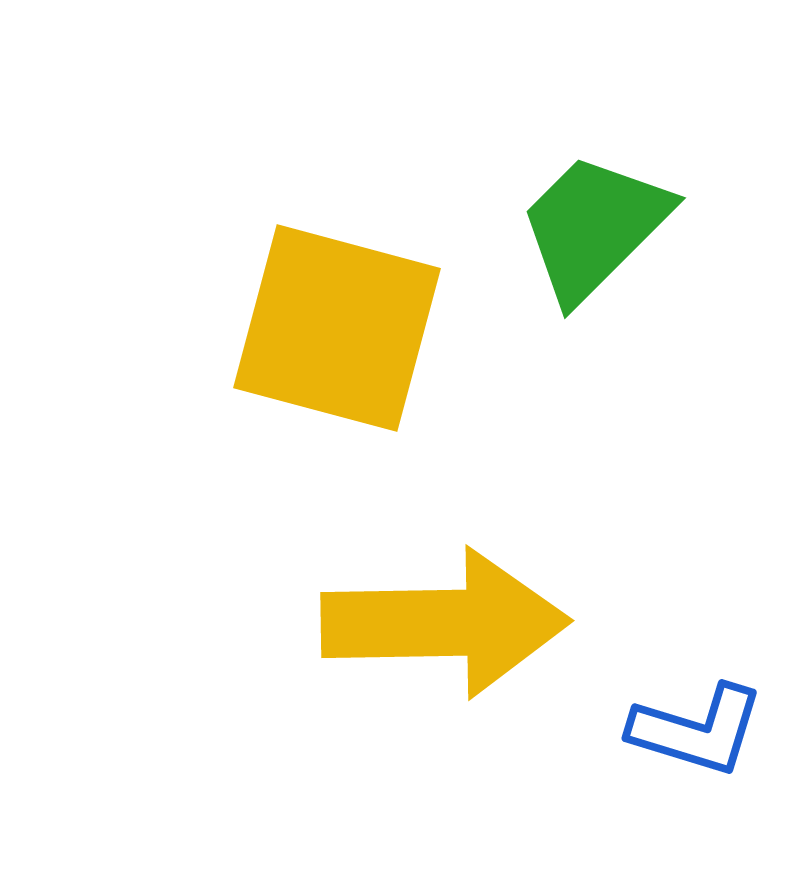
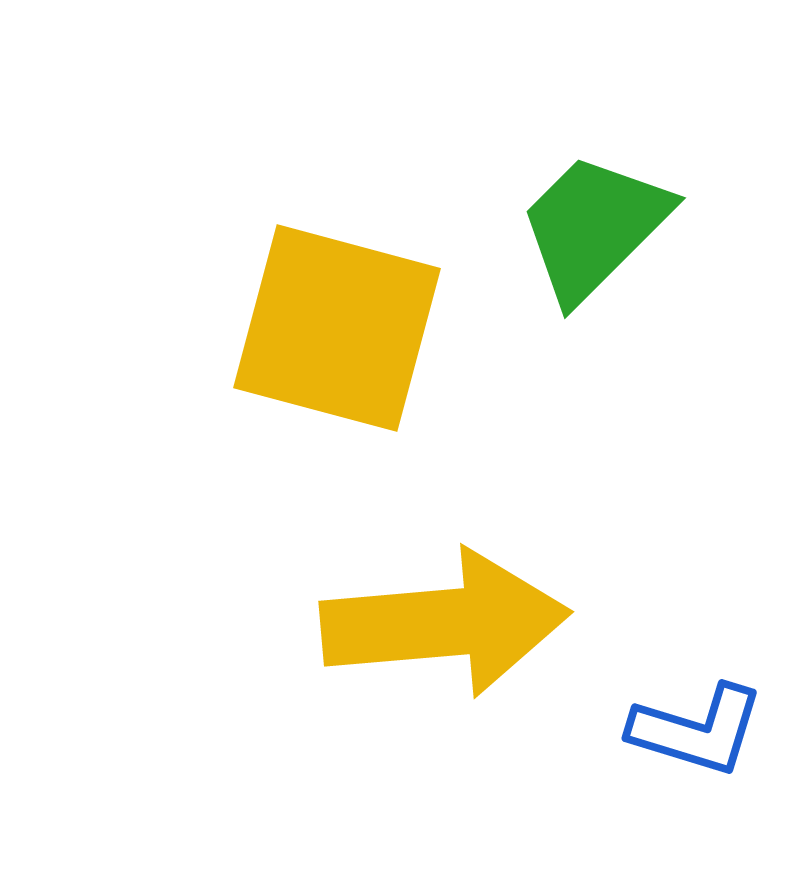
yellow arrow: rotated 4 degrees counterclockwise
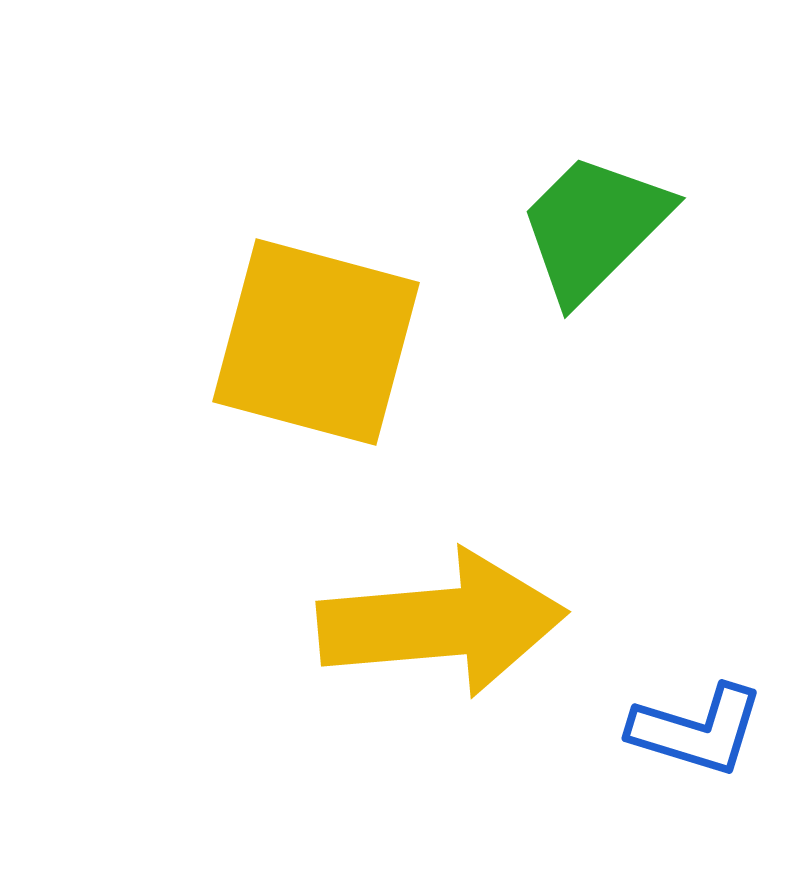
yellow square: moved 21 px left, 14 px down
yellow arrow: moved 3 px left
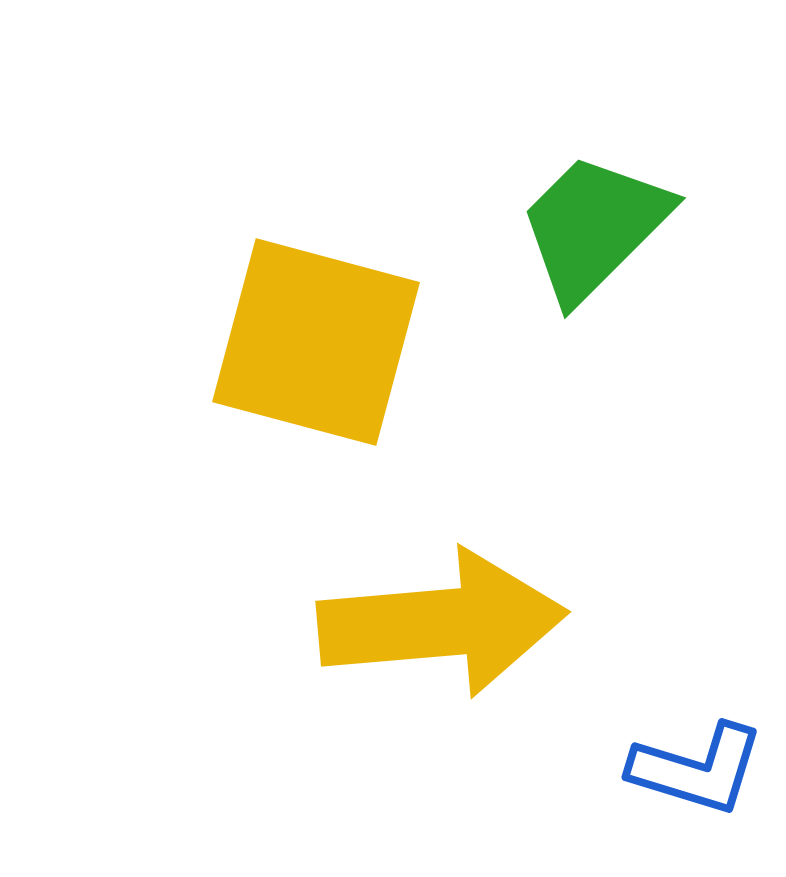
blue L-shape: moved 39 px down
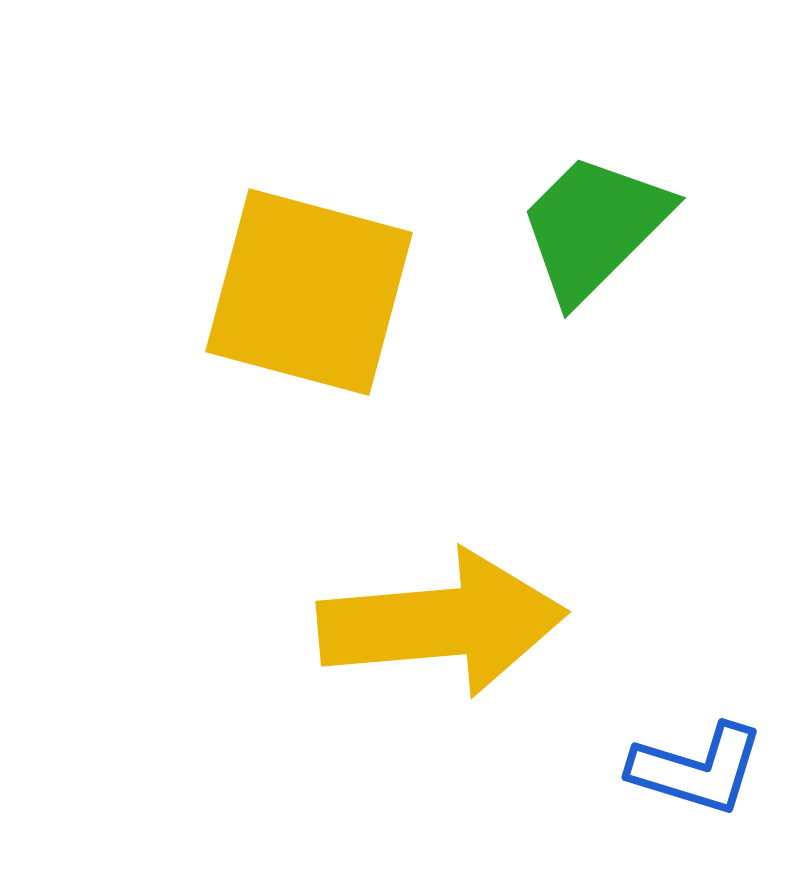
yellow square: moved 7 px left, 50 px up
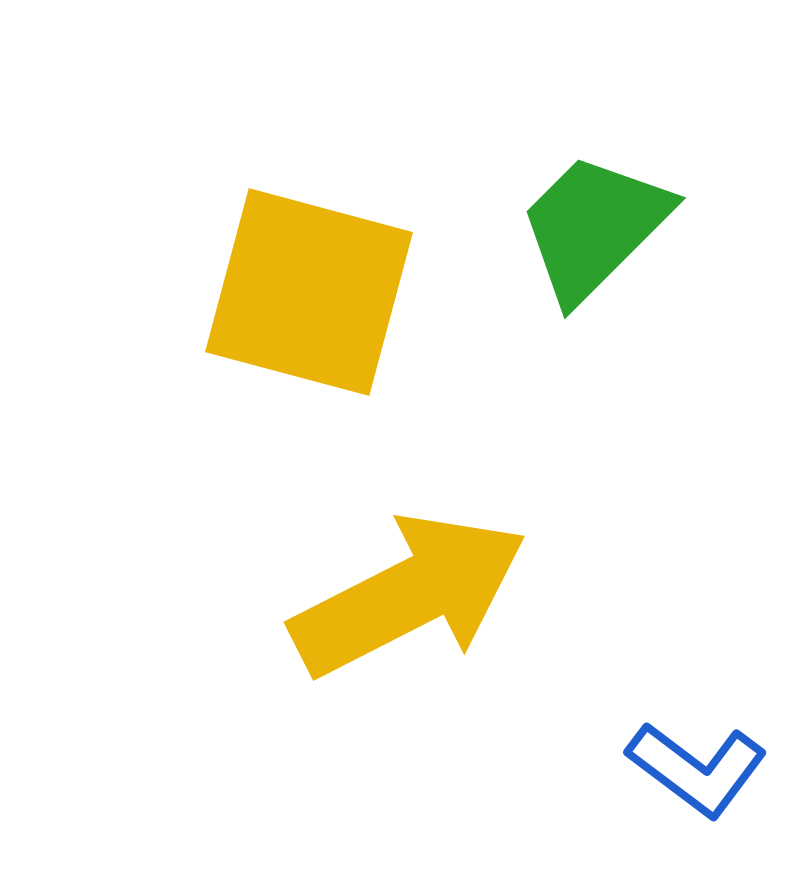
yellow arrow: moved 33 px left, 28 px up; rotated 22 degrees counterclockwise
blue L-shape: rotated 20 degrees clockwise
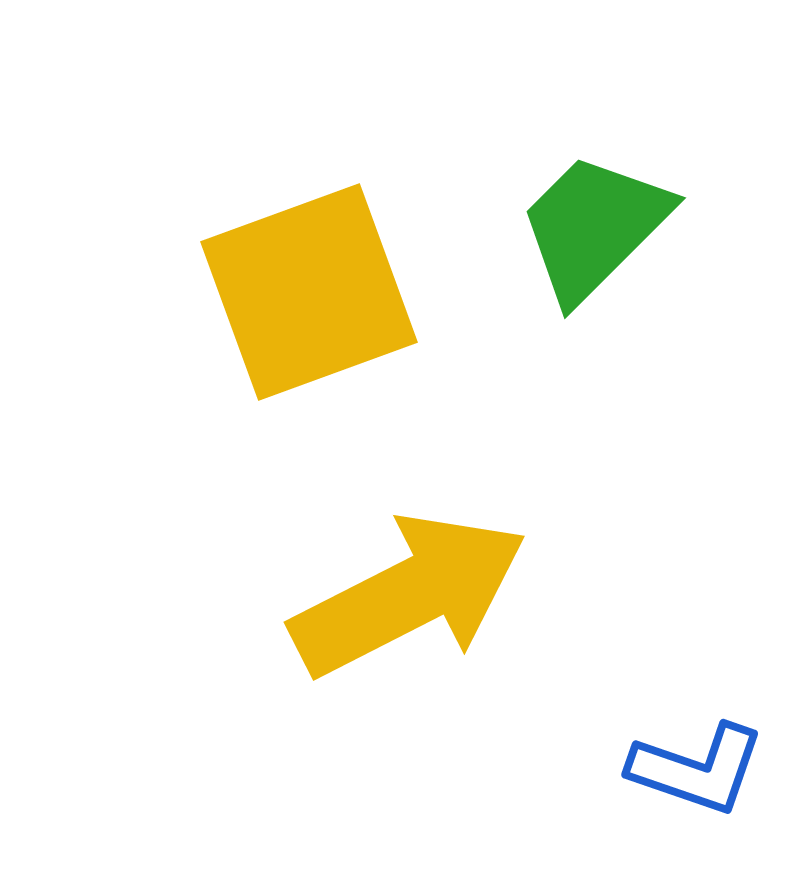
yellow square: rotated 35 degrees counterclockwise
blue L-shape: rotated 18 degrees counterclockwise
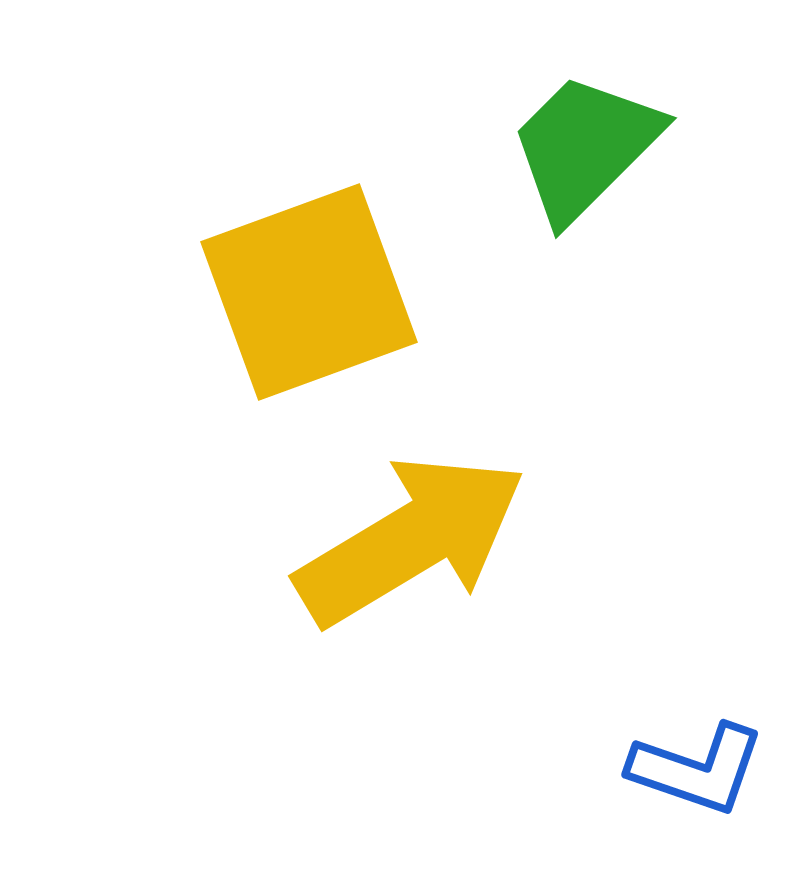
green trapezoid: moved 9 px left, 80 px up
yellow arrow: moved 2 px right, 55 px up; rotated 4 degrees counterclockwise
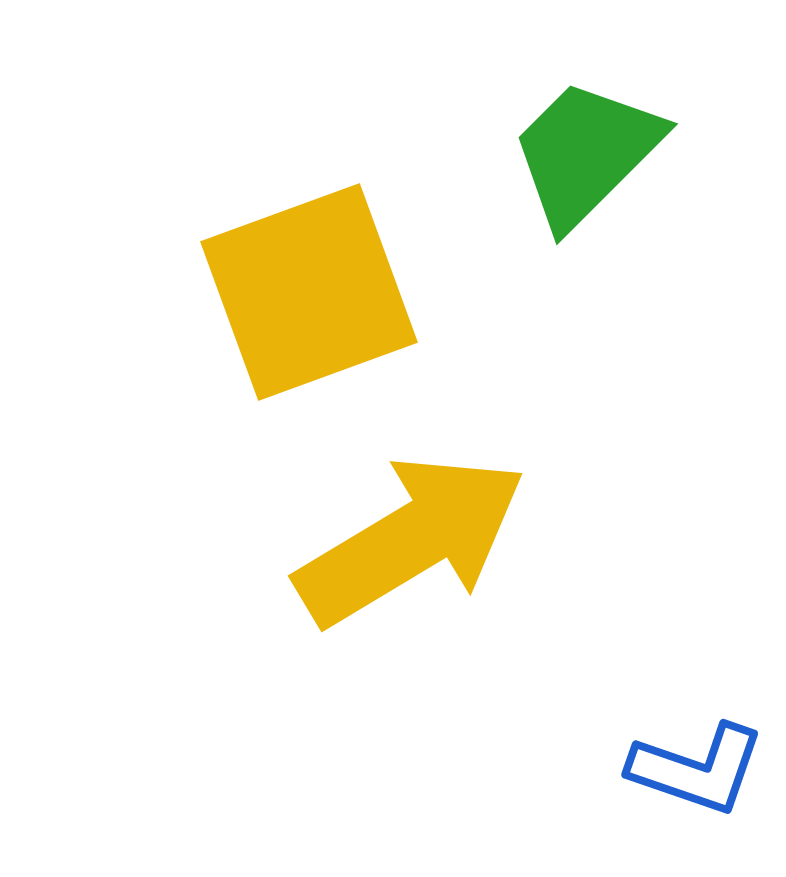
green trapezoid: moved 1 px right, 6 px down
